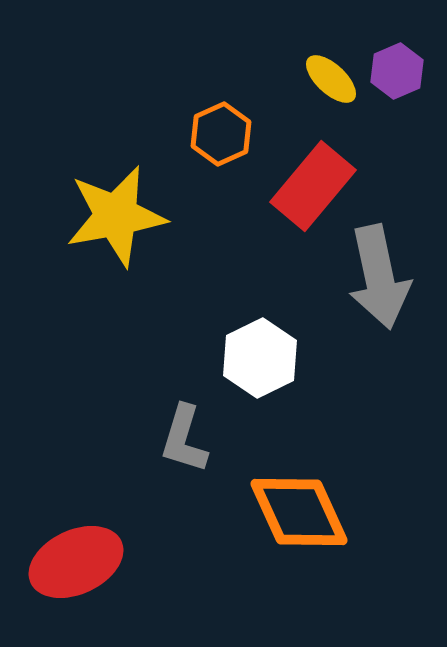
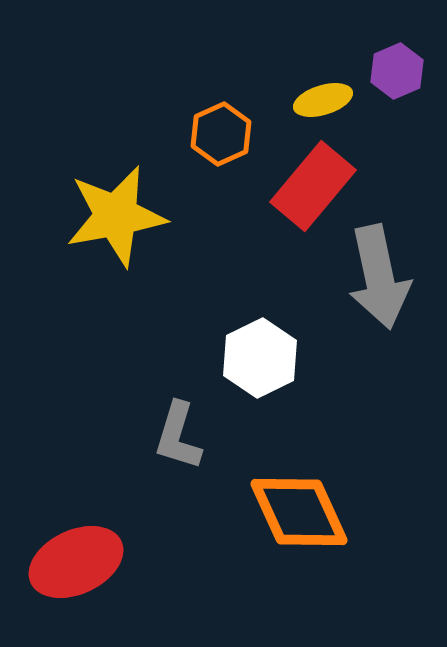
yellow ellipse: moved 8 px left, 21 px down; rotated 60 degrees counterclockwise
gray L-shape: moved 6 px left, 3 px up
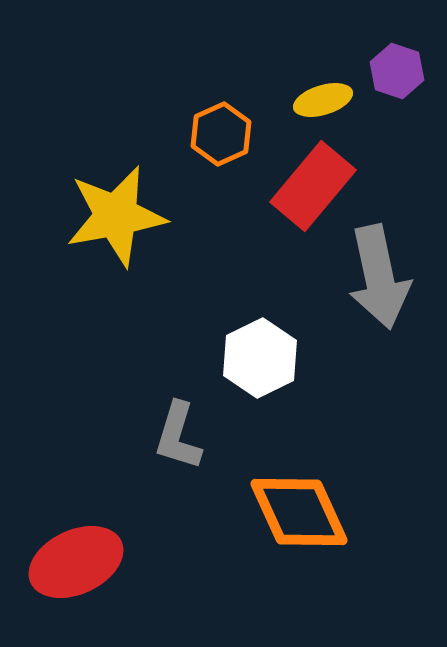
purple hexagon: rotated 18 degrees counterclockwise
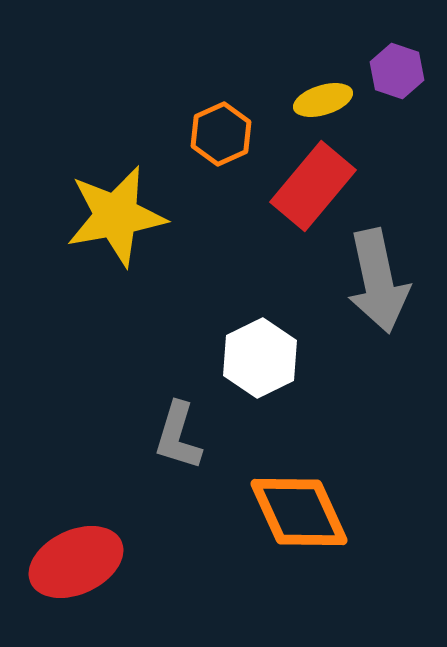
gray arrow: moved 1 px left, 4 px down
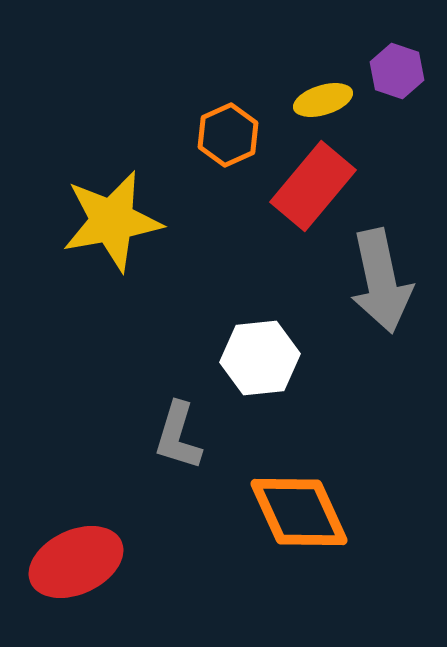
orange hexagon: moved 7 px right, 1 px down
yellow star: moved 4 px left, 5 px down
gray arrow: moved 3 px right
white hexagon: rotated 20 degrees clockwise
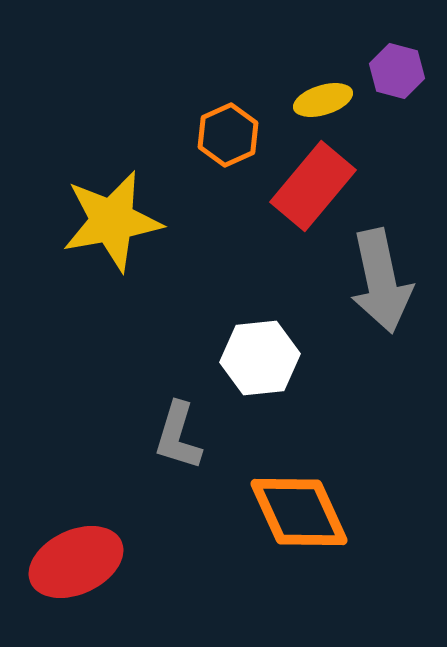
purple hexagon: rotated 4 degrees counterclockwise
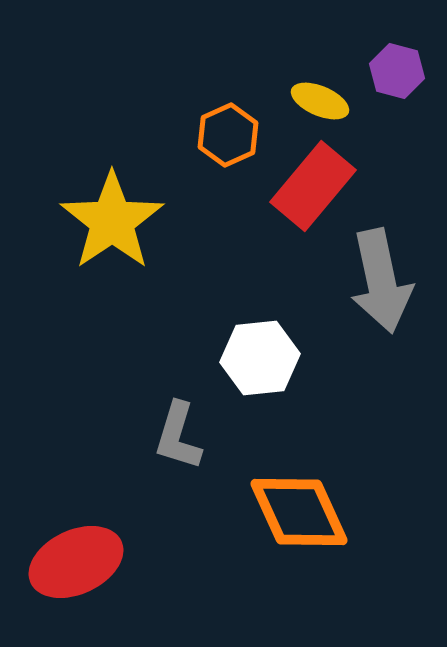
yellow ellipse: moved 3 px left, 1 px down; rotated 40 degrees clockwise
yellow star: rotated 24 degrees counterclockwise
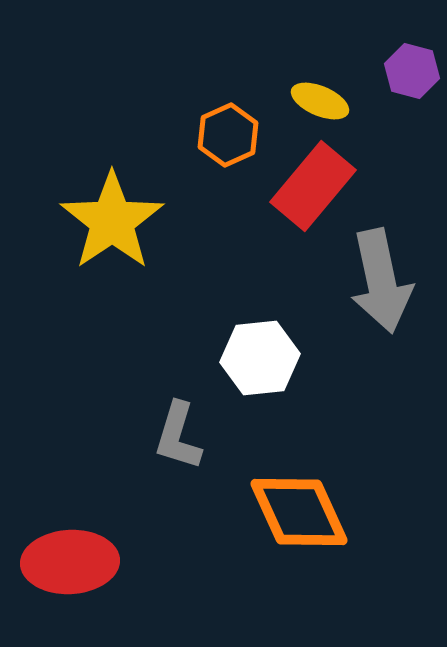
purple hexagon: moved 15 px right
red ellipse: moved 6 px left; rotated 22 degrees clockwise
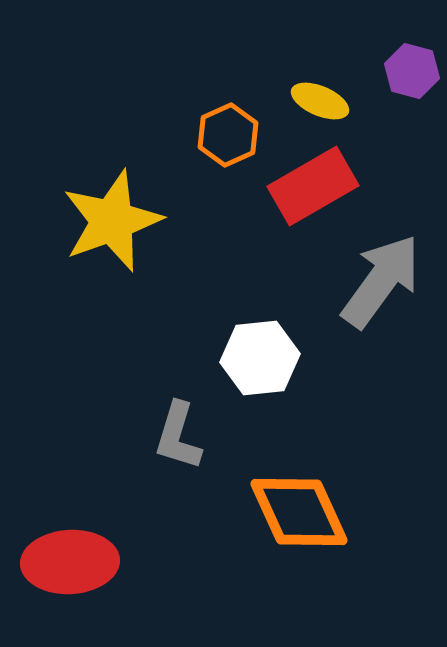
red rectangle: rotated 20 degrees clockwise
yellow star: rotated 14 degrees clockwise
gray arrow: rotated 132 degrees counterclockwise
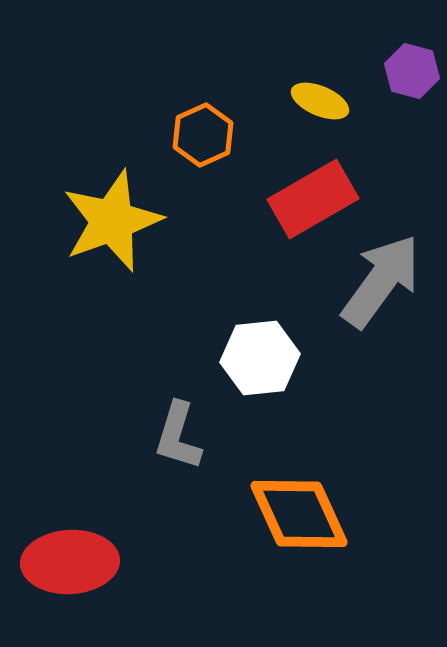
orange hexagon: moved 25 px left
red rectangle: moved 13 px down
orange diamond: moved 2 px down
